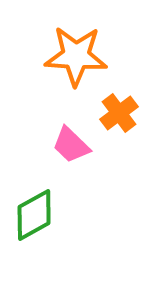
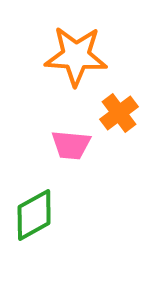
pink trapezoid: rotated 39 degrees counterclockwise
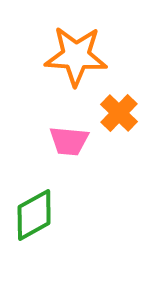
orange cross: rotated 9 degrees counterclockwise
pink trapezoid: moved 2 px left, 4 px up
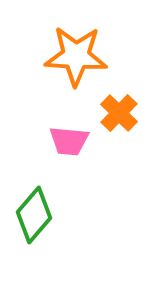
green diamond: rotated 20 degrees counterclockwise
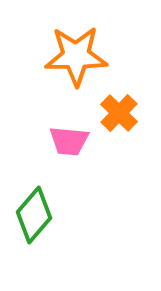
orange star: rotated 4 degrees counterclockwise
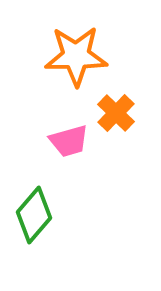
orange cross: moved 3 px left
pink trapezoid: rotated 21 degrees counterclockwise
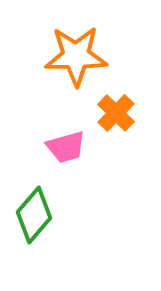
pink trapezoid: moved 3 px left, 6 px down
